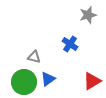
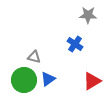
gray star: rotated 18 degrees clockwise
blue cross: moved 5 px right
green circle: moved 2 px up
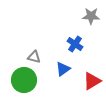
gray star: moved 3 px right, 1 px down
blue triangle: moved 15 px right, 10 px up
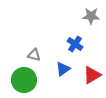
gray triangle: moved 2 px up
red triangle: moved 6 px up
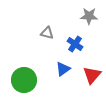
gray star: moved 2 px left
gray triangle: moved 13 px right, 22 px up
red triangle: rotated 18 degrees counterclockwise
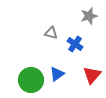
gray star: rotated 18 degrees counterclockwise
gray triangle: moved 4 px right
blue triangle: moved 6 px left, 5 px down
green circle: moved 7 px right
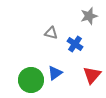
blue triangle: moved 2 px left, 1 px up
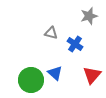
blue triangle: rotated 42 degrees counterclockwise
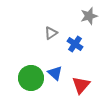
gray triangle: rotated 48 degrees counterclockwise
red triangle: moved 11 px left, 10 px down
green circle: moved 2 px up
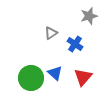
red triangle: moved 2 px right, 8 px up
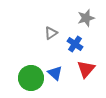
gray star: moved 3 px left, 2 px down
red triangle: moved 3 px right, 8 px up
